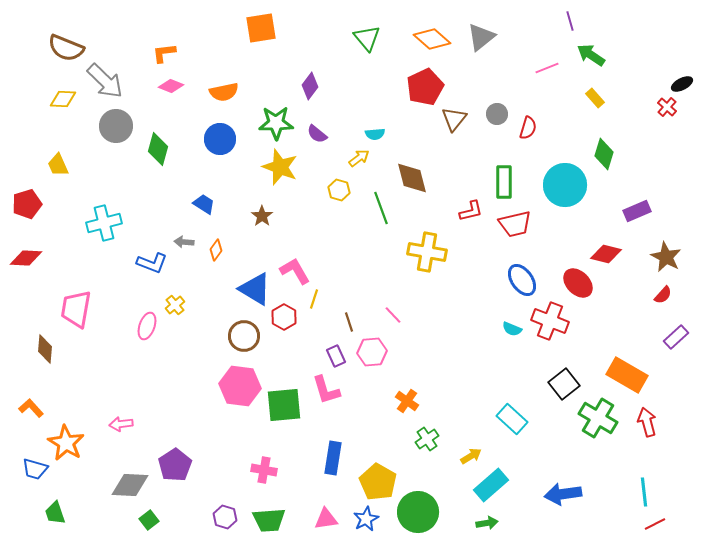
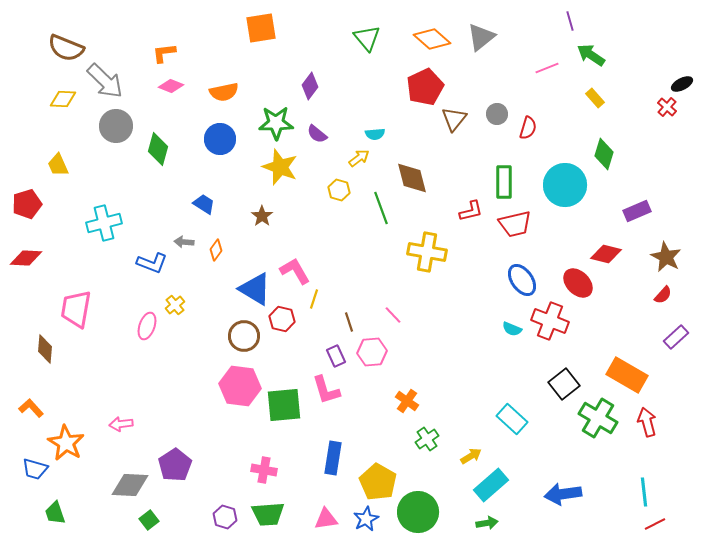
red hexagon at (284, 317): moved 2 px left, 2 px down; rotated 15 degrees counterclockwise
green trapezoid at (269, 520): moved 1 px left, 6 px up
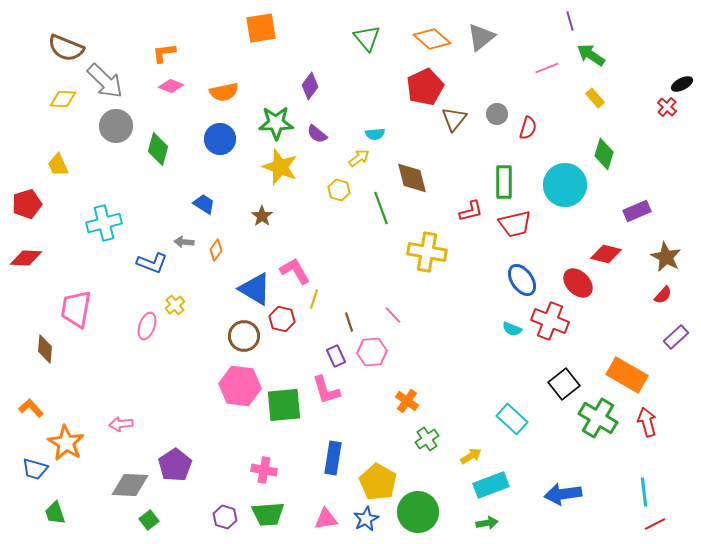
cyan rectangle at (491, 485): rotated 20 degrees clockwise
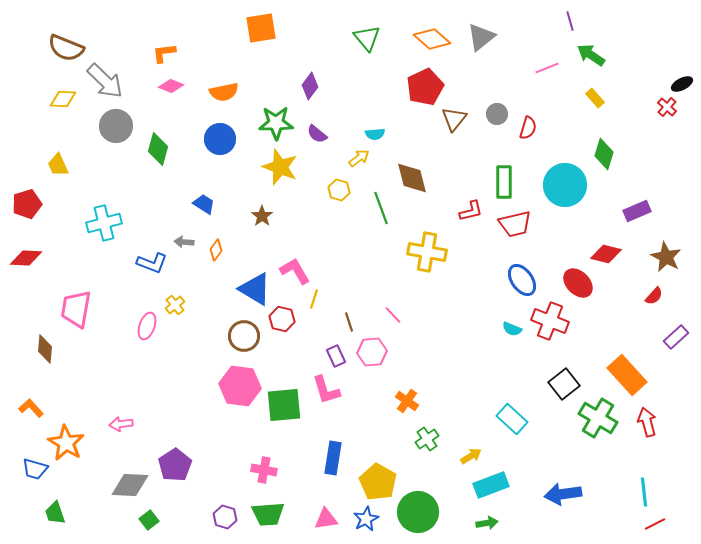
red semicircle at (663, 295): moved 9 px left, 1 px down
orange rectangle at (627, 375): rotated 18 degrees clockwise
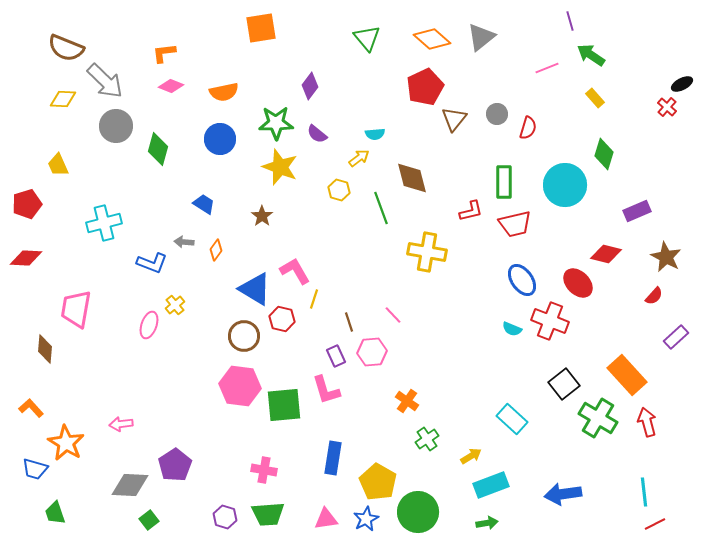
pink ellipse at (147, 326): moved 2 px right, 1 px up
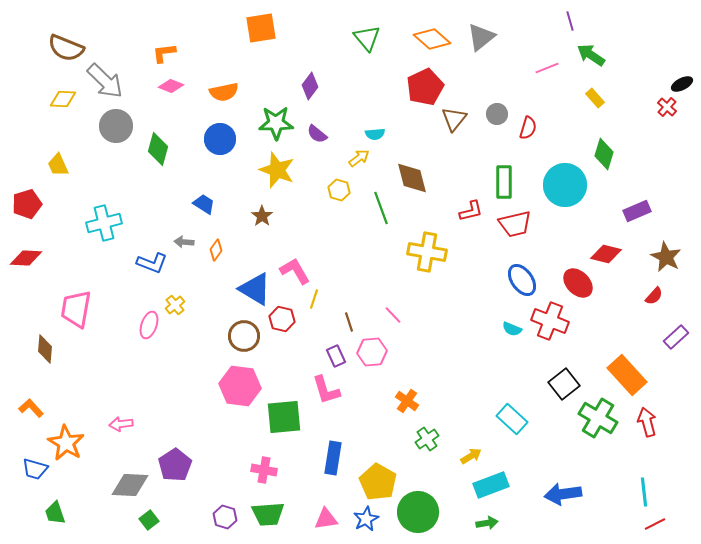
yellow star at (280, 167): moved 3 px left, 3 px down
green square at (284, 405): moved 12 px down
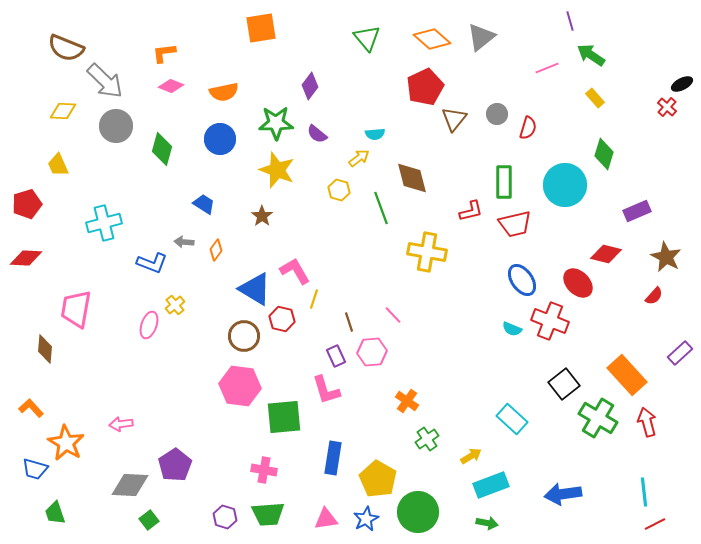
yellow diamond at (63, 99): moved 12 px down
green diamond at (158, 149): moved 4 px right
purple rectangle at (676, 337): moved 4 px right, 16 px down
yellow pentagon at (378, 482): moved 3 px up
green arrow at (487, 523): rotated 20 degrees clockwise
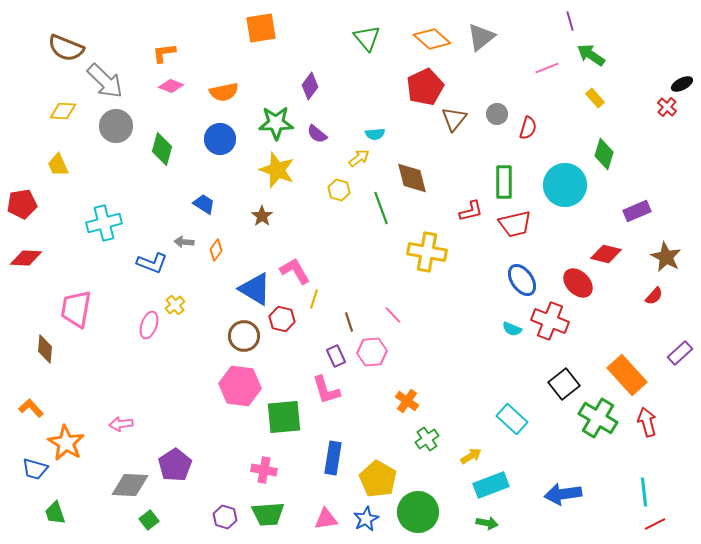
red pentagon at (27, 204): moved 5 px left; rotated 8 degrees clockwise
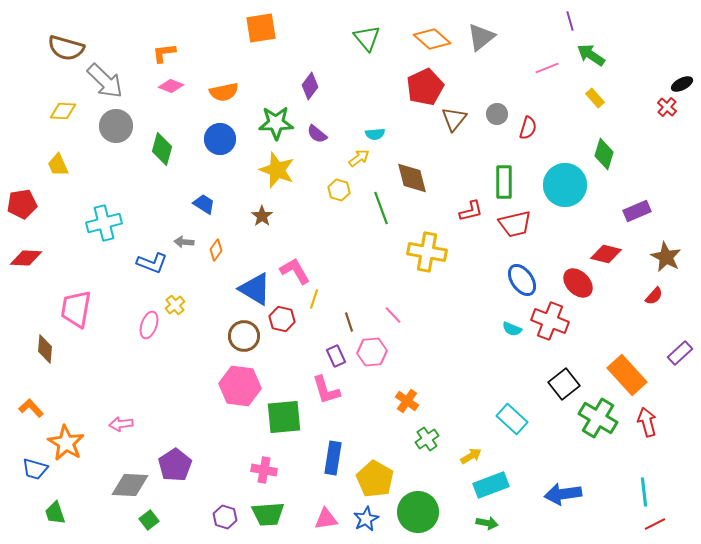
brown semicircle at (66, 48): rotated 6 degrees counterclockwise
yellow pentagon at (378, 479): moved 3 px left
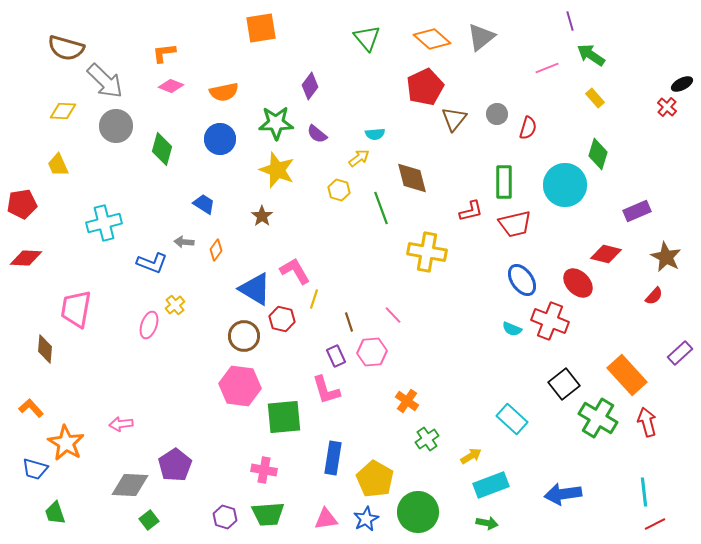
green diamond at (604, 154): moved 6 px left
